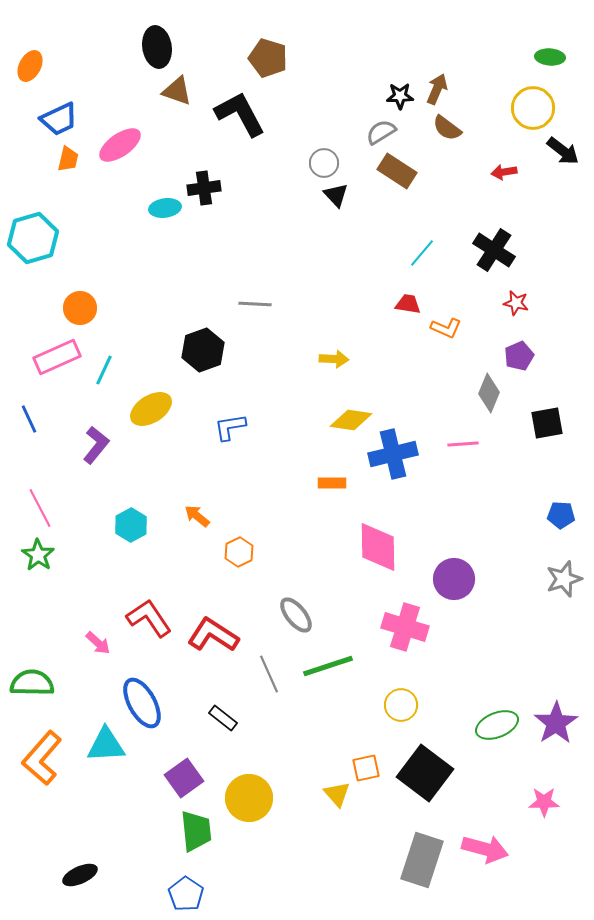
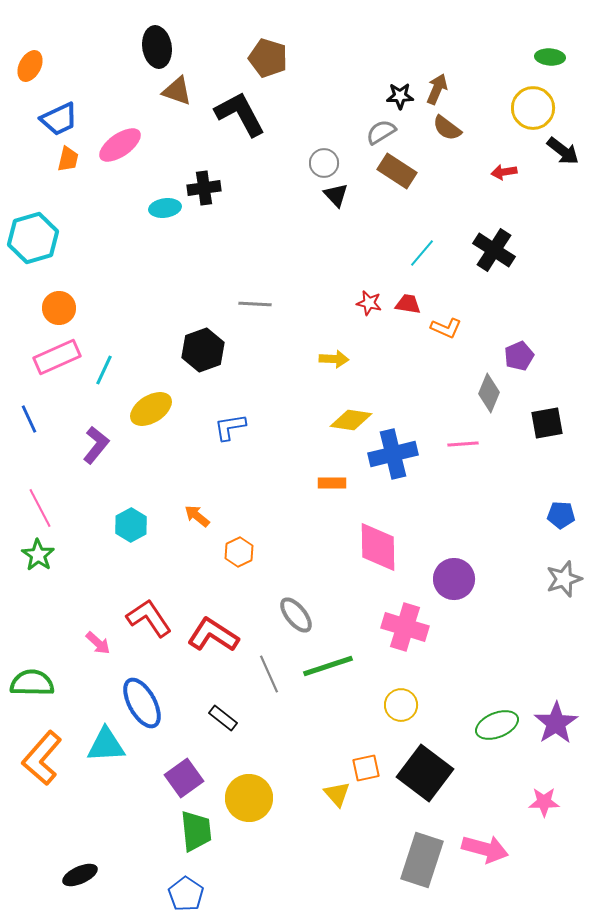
red star at (516, 303): moved 147 px left
orange circle at (80, 308): moved 21 px left
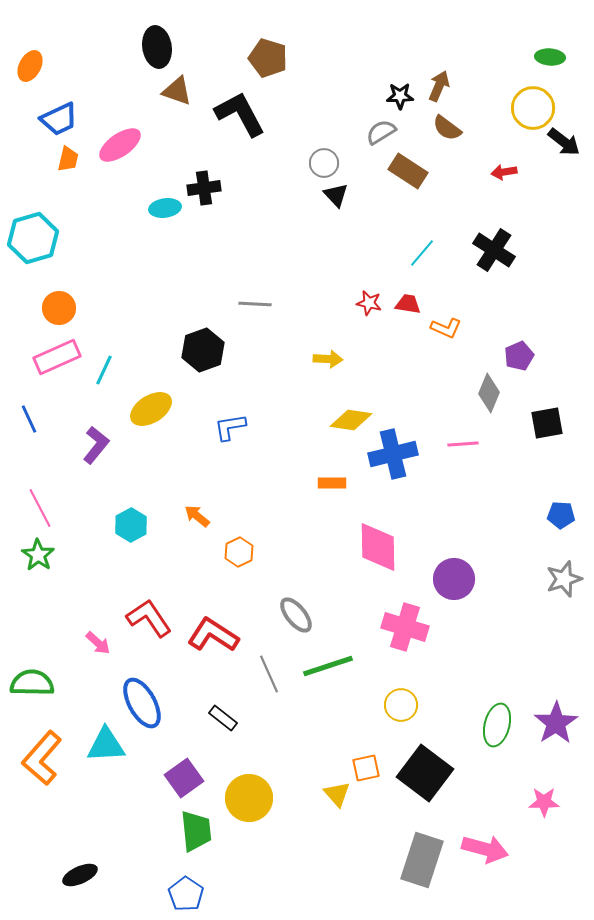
brown arrow at (437, 89): moved 2 px right, 3 px up
black arrow at (563, 151): moved 1 px right, 9 px up
brown rectangle at (397, 171): moved 11 px right
yellow arrow at (334, 359): moved 6 px left
green ellipse at (497, 725): rotated 54 degrees counterclockwise
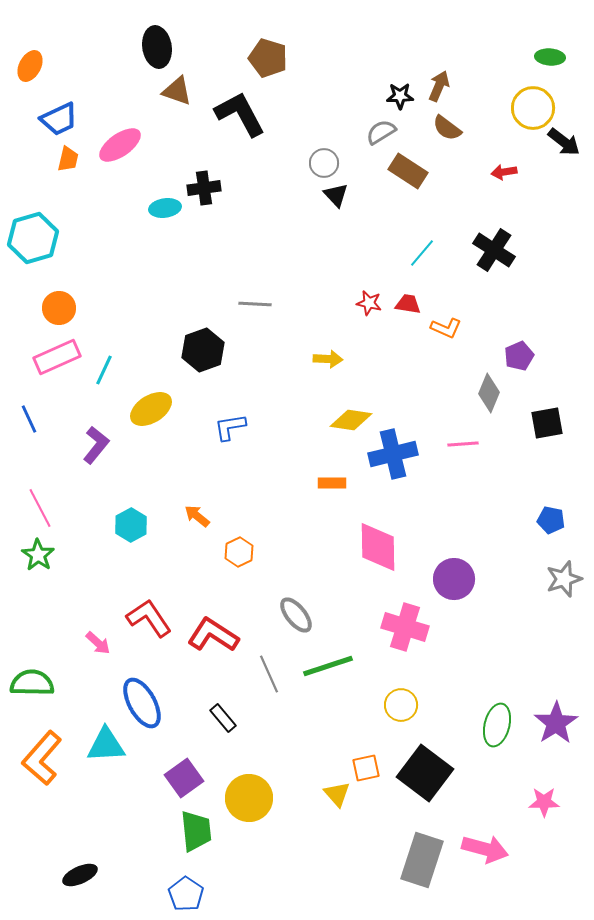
blue pentagon at (561, 515): moved 10 px left, 5 px down; rotated 8 degrees clockwise
black rectangle at (223, 718): rotated 12 degrees clockwise
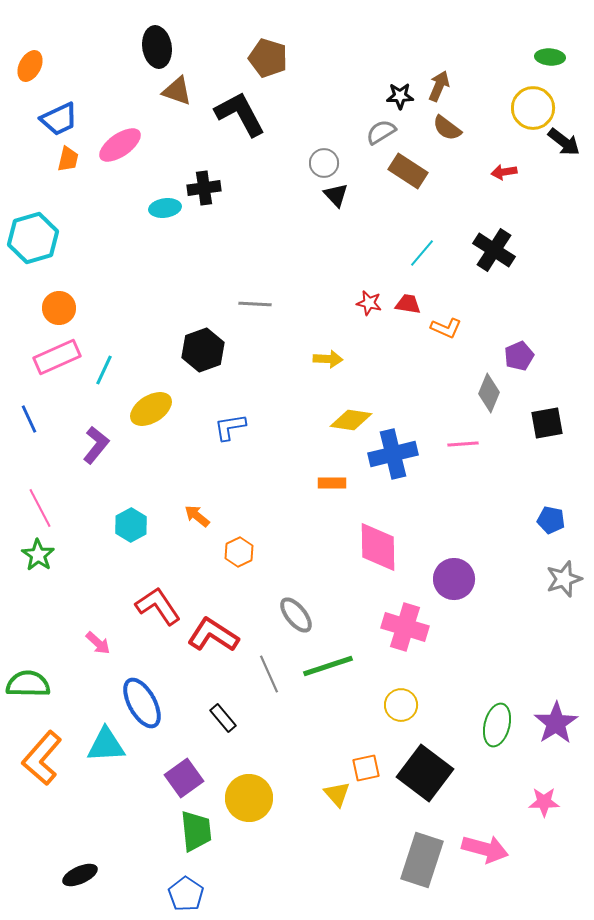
red L-shape at (149, 618): moved 9 px right, 12 px up
green semicircle at (32, 683): moved 4 px left, 1 px down
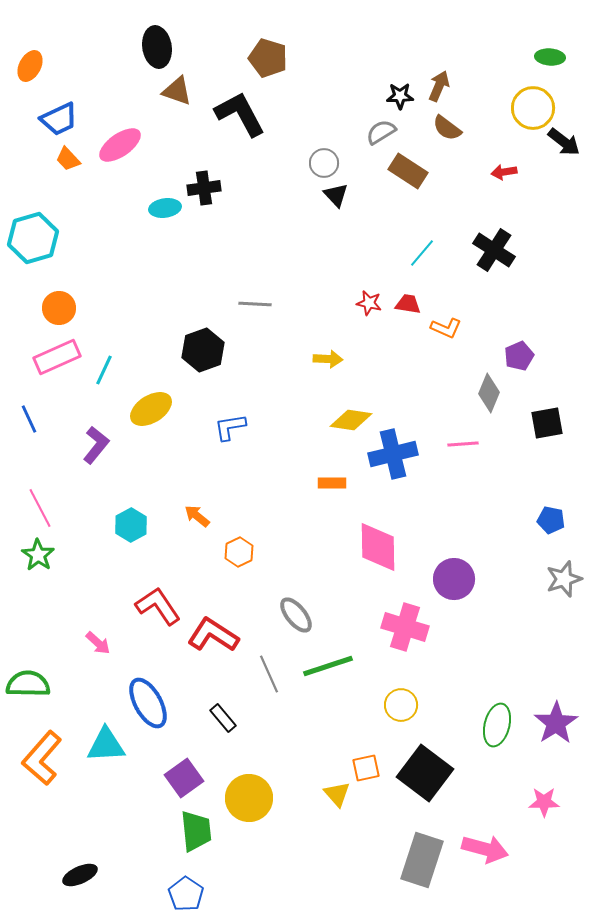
orange trapezoid at (68, 159): rotated 124 degrees clockwise
blue ellipse at (142, 703): moved 6 px right
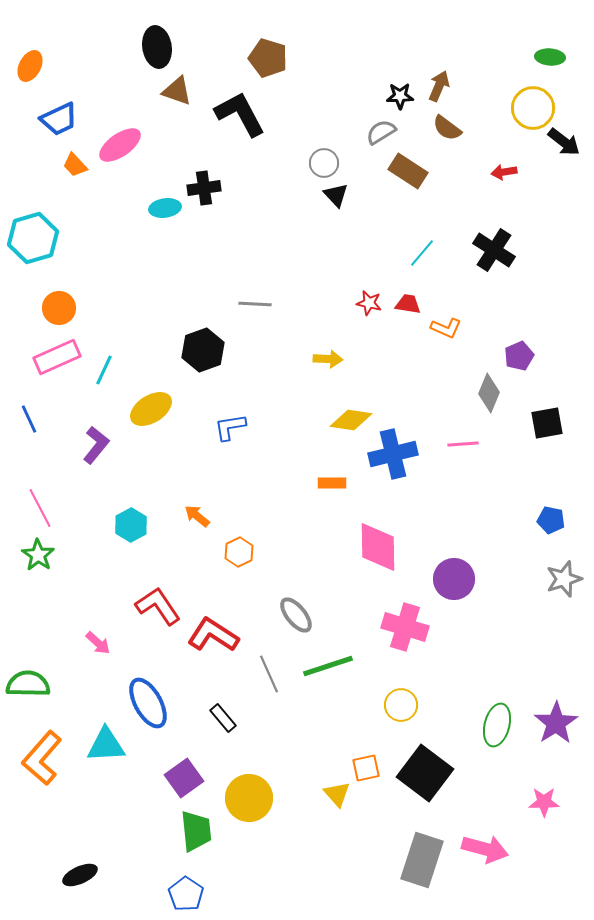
orange trapezoid at (68, 159): moved 7 px right, 6 px down
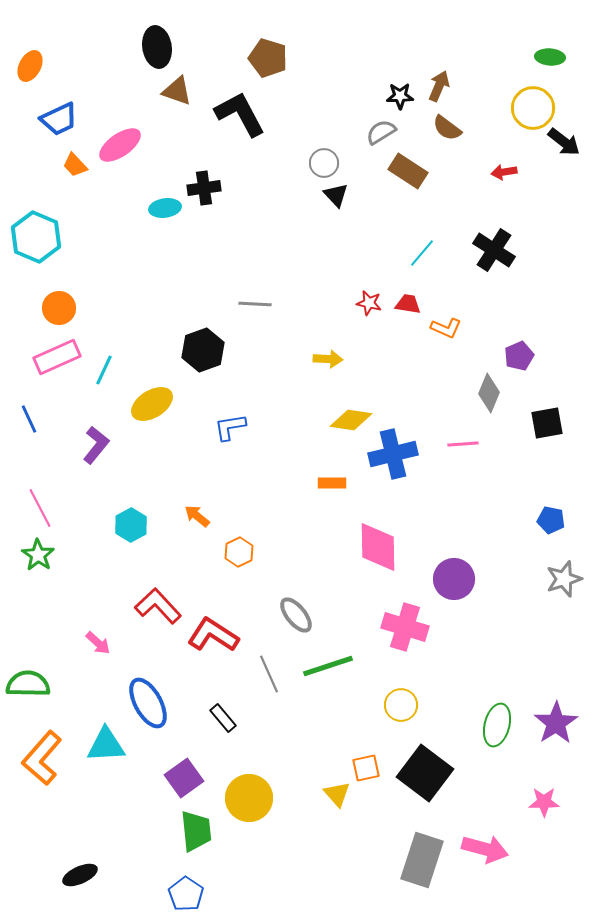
cyan hexagon at (33, 238): moved 3 px right, 1 px up; rotated 21 degrees counterclockwise
yellow ellipse at (151, 409): moved 1 px right, 5 px up
red L-shape at (158, 606): rotated 9 degrees counterclockwise
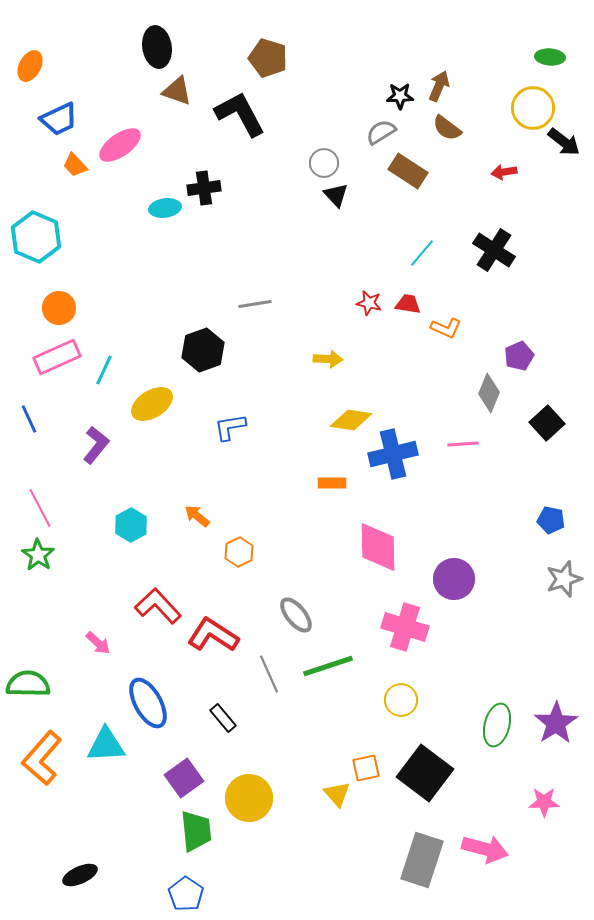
gray line at (255, 304): rotated 12 degrees counterclockwise
black square at (547, 423): rotated 32 degrees counterclockwise
yellow circle at (401, 705): moved 5 px up
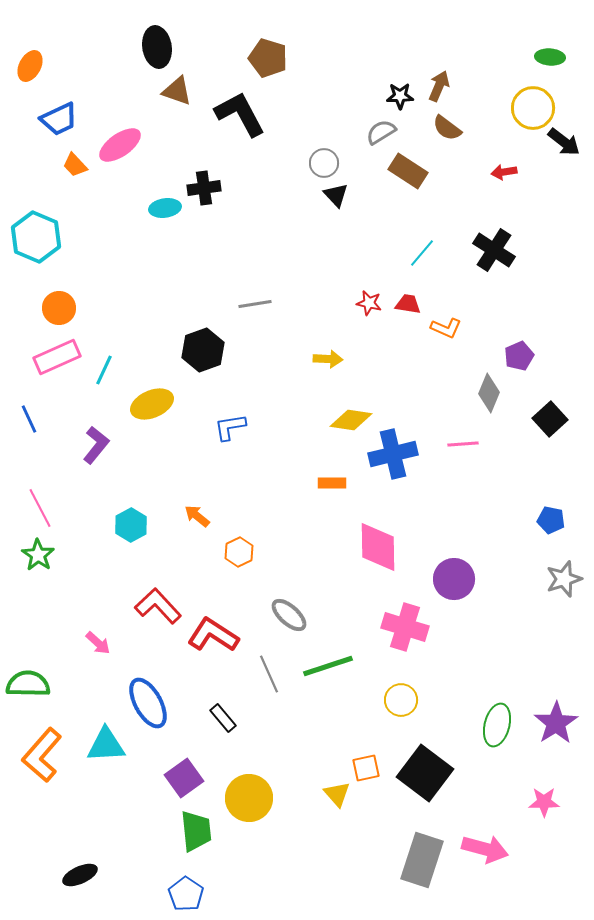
yellow ellipse at (152, 404): rotated 9 degrees clockwise
black square at (547, 423): moved 3 px right, 4 px up
gray ellipse at (296, 615): moved 7 px left; rotated 9 degrees counterclockwise
orange L-shape at (42, 758): moved 3 px up
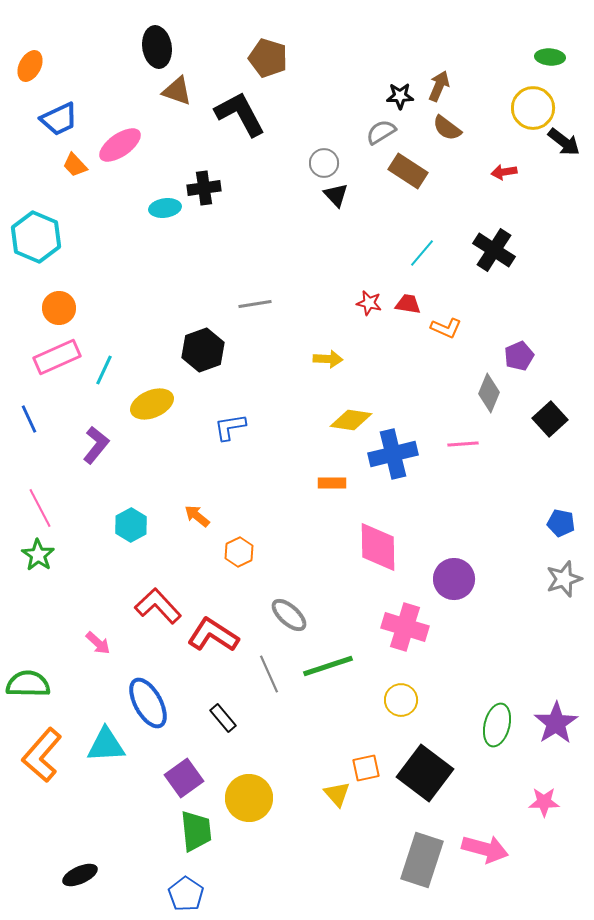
blue pentagon at (551, 520): moved 10 px right, 3 px down
